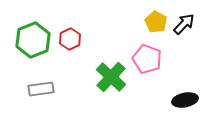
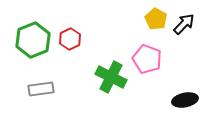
yellow pentagon: moved 3 px up
green cross: rotated 16 degrees counterclockwise
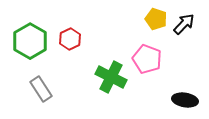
yellow pentagon: rotated 10 degrees counterclockwise
green hexagon: moved 3 px left, 1 px down; rotated 8 degrees counterclockwise
gray rectangle: rotated 65 degrees clockwise
black ellipse: rotated 20 degrees clockwise
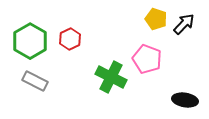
gray rectangle: moved 6 px left, 8 px up; rotated 30 degrees counterclockwise
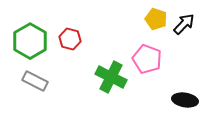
red hexagon: rotated 20 degrees counterclockwise
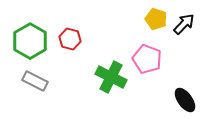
black ellipse: rotated 45 degrees clockwise
